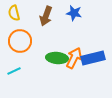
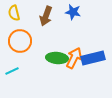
blue star: moved 1 px left, 1 px up
cyan line: moved 2 px left
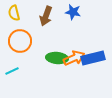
orange arrow: rotated 40 degrees clockwise
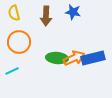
brown arrow: rotated 18 degrees counterclockwise
orange circle: moved 1 px left, 1 px down
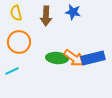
yellow semicircle: moved 2 px right
orange arrow: rotated 60 degrees clockwise
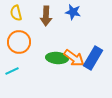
blue rectangle: rotated 45 degrees counterclockwise
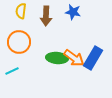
yellow semicircle: moved 5 px right, 2 px up; rotated 21 degrees clockwise
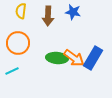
brown arrow: moved 2 px right
orange circle: moved 1 px left, 1 px down
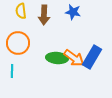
yellow semicircle: rotated 14 degrees counterclockwise
brown arrow: moved 4 px left, 1 px up
blue rectangle: moved 1 px left, 1 px up
cyan line: rotated 64 degrees counterclockwise
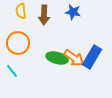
green ellipse: rotated 10 degrees clockwise
cyan line: rotated 40 degrees counterclockwise
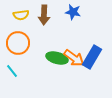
yellow semicircle: moved 4 px down; rotated 91 degrees counterclockwise
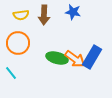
orange arrow: moved 1 px right, 1 px down
cyan line: moved 1 px left, 2 px down
